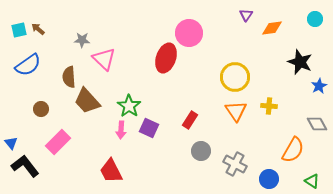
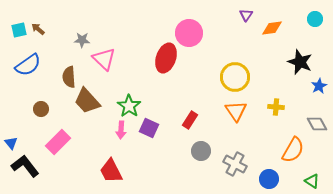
yellow cross: moved 7 px right, 1 px down
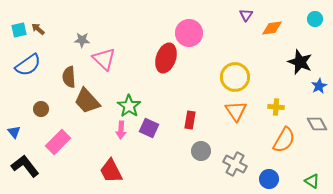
red rectangle: rotated 24 degrees counterclockwise
blue triangle: moved 3 px right, 11 px up
orange semicircle: moved 9 px left, 10 px up
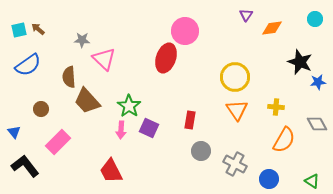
pink circle: moved 4 px left, 2 px up
blue star: moved 1 px left, 4 px up; rotated 21 degrees clockwise
orange triangle: moved 1 px right, 1 px up
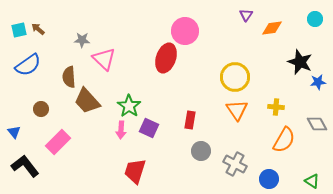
red trapezoid: moved 24 px right; rotated 44 degrees clockwise
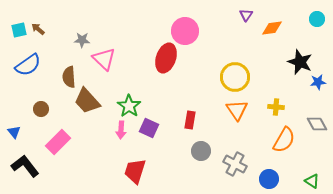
cyan circle: moved 2 px right
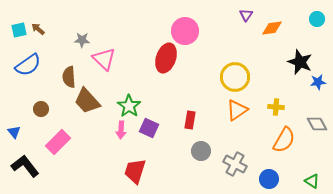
orange triangle: rotated 30 degrees clockwise
